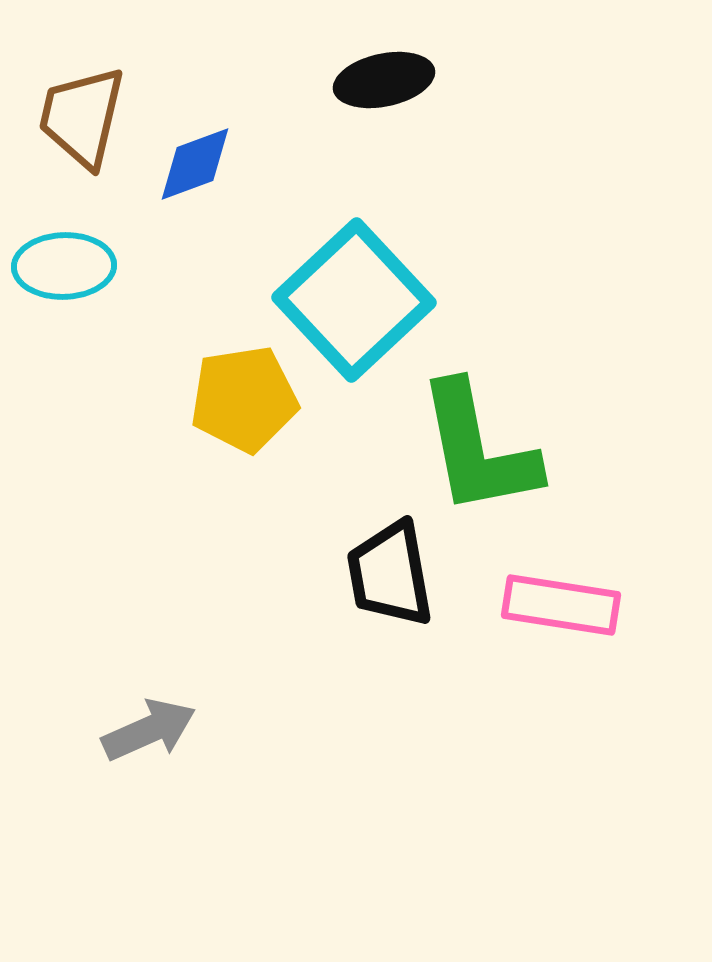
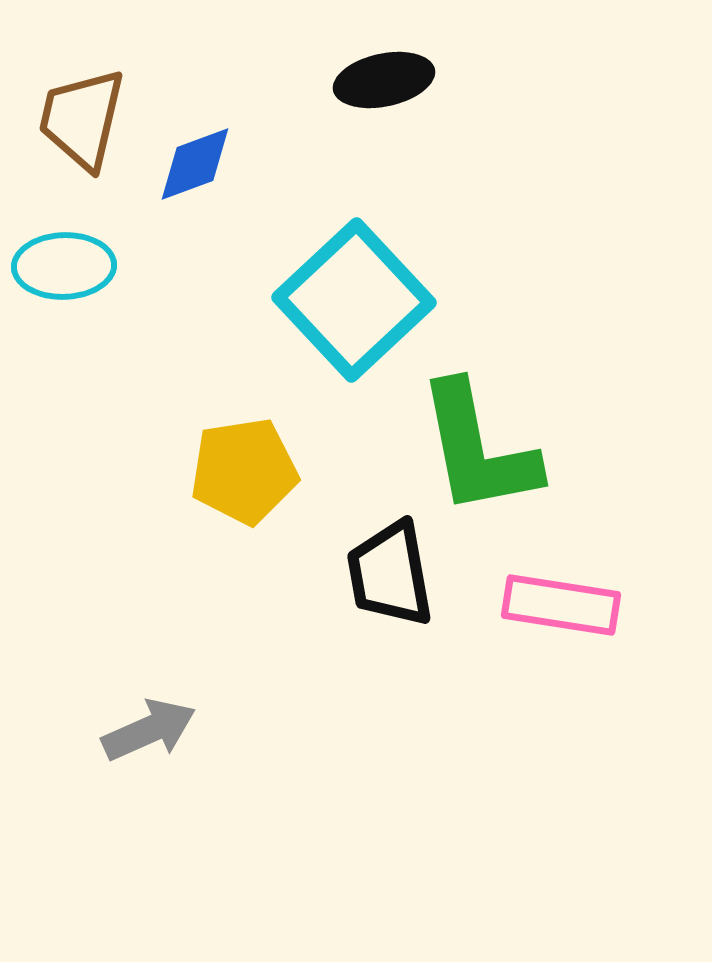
brown trapezoid: moved 2 px down
yellow pentagon: moved 72 px down
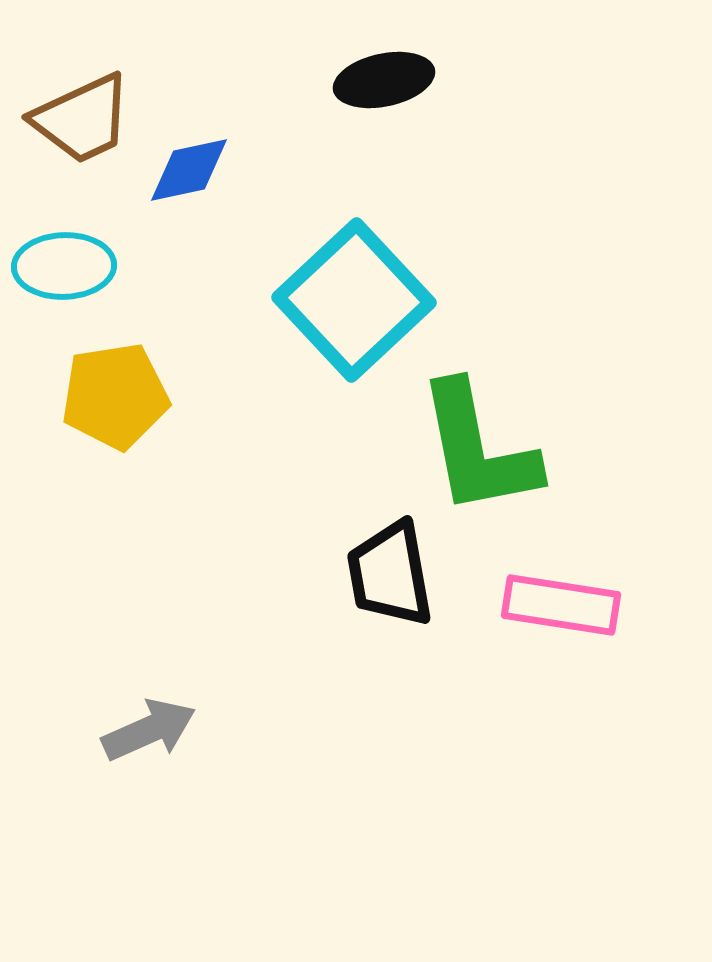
brown trapezoid: rotated 128 degrees counterclockwise
blue diamond: moved 6 px left, 6 px down; rotated 8 degrees clockwise
yellow pentagon: moved 129 px left, 75 px up
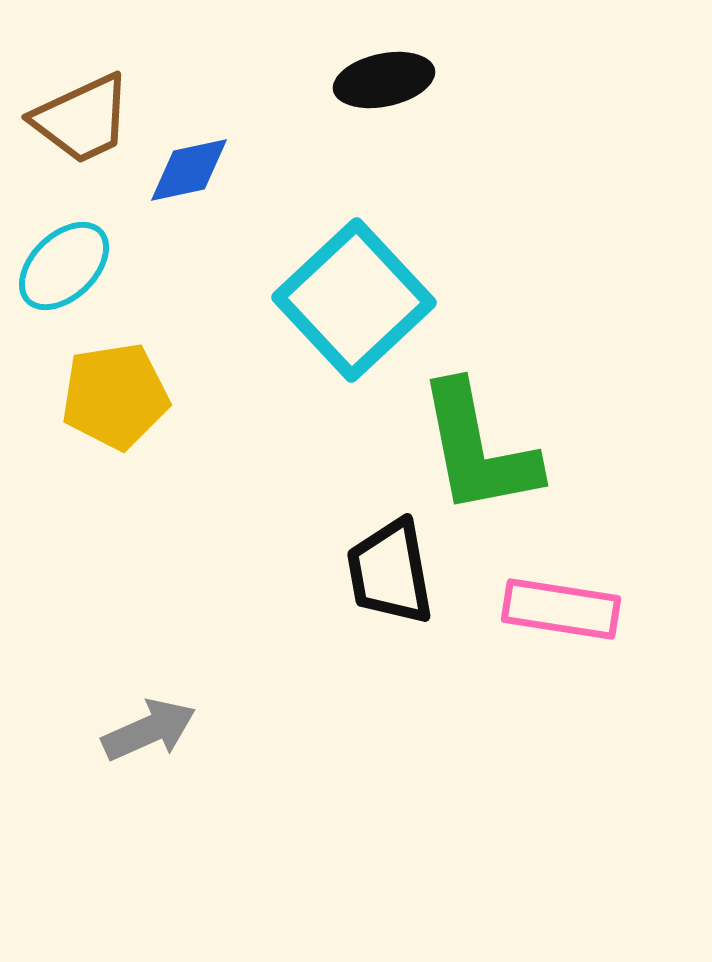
cyan ellipse: rotated 42 degrees counterclockwise
black trapezoid: moved 2 px up
pink rectangle: moved 4 px down
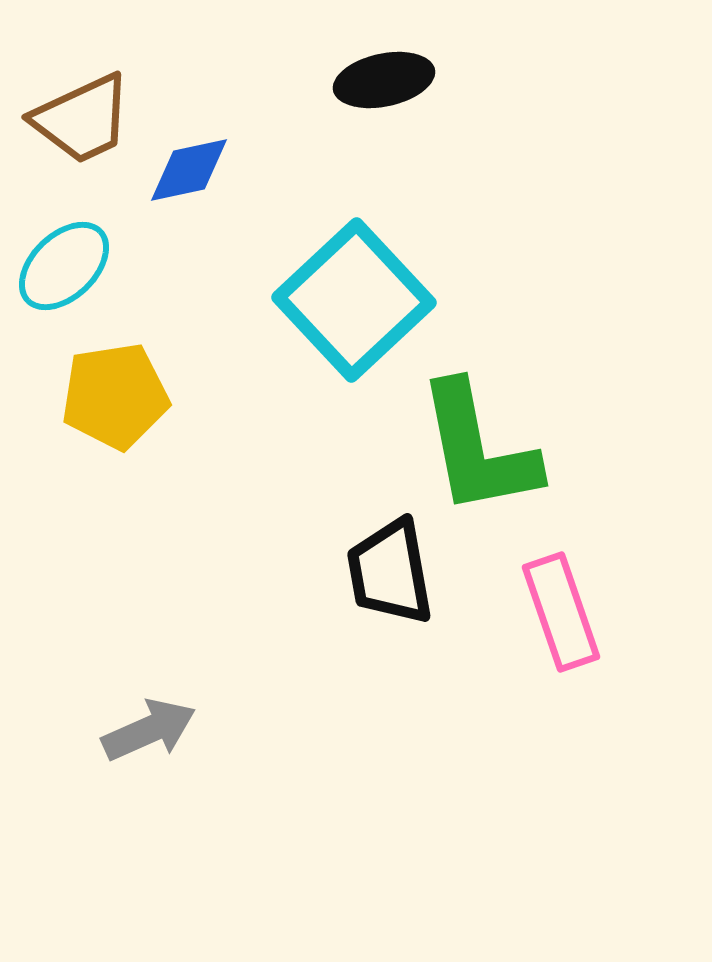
pink rectangle: moved 3 px down; rotated 62 degrees clockwise
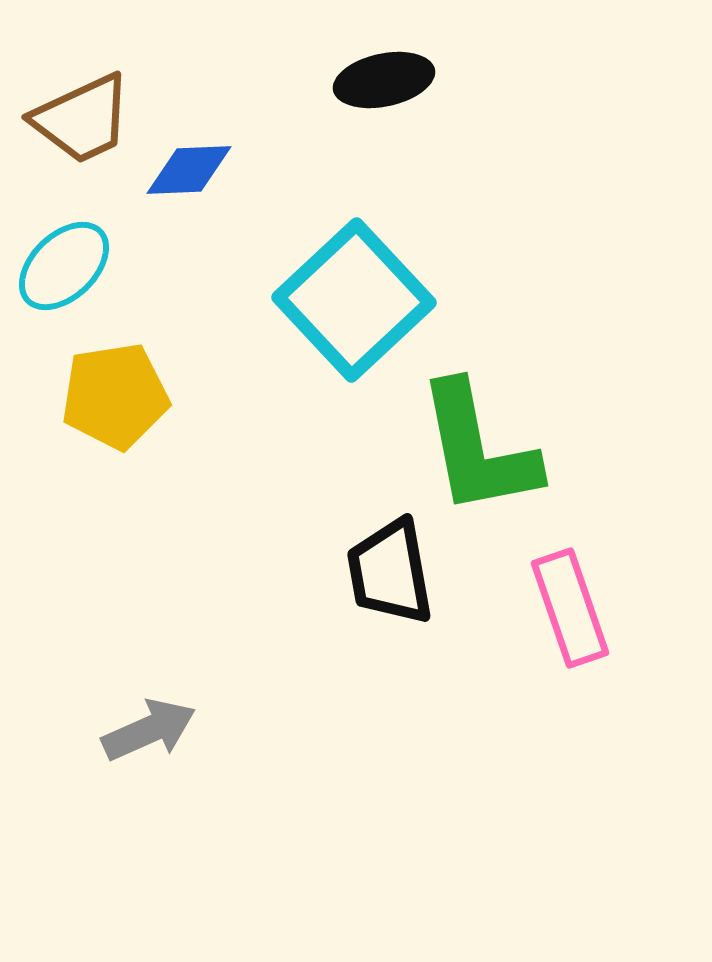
blue diamond: rotated 10 degrees clockwise
pink rectangle: moved 9 px right, 4 px up
